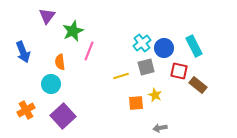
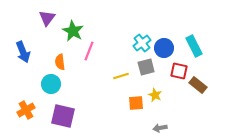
purple triangle: moved 2 px down
green star: rotated 20 degrees counterclockwise
purple square: rotated 35 degrees counterclockwise
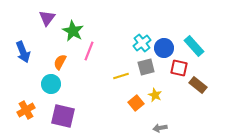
cyan rectangle: rotated 15 degrees counterclockwise
orange semicircle: rotated 35 degrees clockwise
red square: moved 3 px up
orange square: rotated 35 degrees counterclockwise
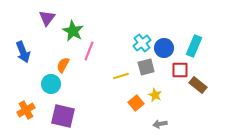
cyan rectangle: rotated 65 degrees clockwise
orange semicircle: moved 3 px right, 3 px down
red square: moved 1 px right, 2 px down; rotated 12 degrees counterclockwise
gray arrow: moved 4 px up
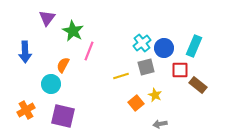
blue arrow: moved 2 px right; rotated 20 degrees clockwise
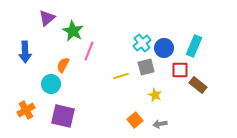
purple triangle: rotated 12 degrees clockwise
orange square: moved 1 px left, 17 px down
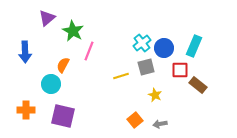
orange cross: rotated 30 degrees clockwise
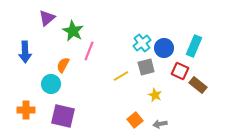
red square: moved 1 px down; rotated 24 degrees clockwise
yellow line: rotated 14 degrees counterclockwise
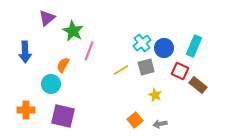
yellow line: moved 6 px up
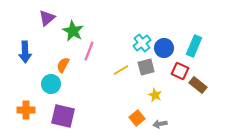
orange square: moved 2 px right, 2 px up
